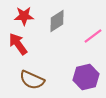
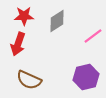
red arrow: rotated 125 degrees counterclockwise
brown semicircle: moved 3 px left
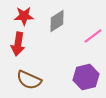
red arrow: rotated 10 degrees counterclockwise
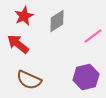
red star: rotated 24 degrees counterclockwise
red arrow: rotated 120 degrees clockwise
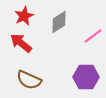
gray diamond: moved 2 px right, 1 px down
red arrow: moved 3 px right, 1 px up
purple hexagon: rotated 15 degrees clockwise
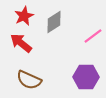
gray diamond: moved 5 px left
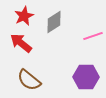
pink line: rotated 18 degrees clockwise
brown semicircle: rotated 15 degrees clockwise
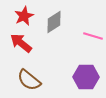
pink line: rotated 36 degrees clockwise
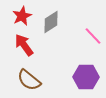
red star: moved 2 px left
gray diamond: moved 3 px left
pink line: rotated 30 degrees clockwise
red arrow: moved 3 px right, 2 px down; rotated 15 degrees clockwise
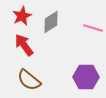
pink line: moved 8 px up; rotated 30 degrees counterclockwise
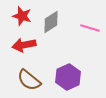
red star: rotated 30 degrees counterclockwise
pink line: moved 3 px left
red arrow: rotated 65 degrees counterclockwise
purple hexagon: moved 18 px left; rotated 25 degrees counterclockwise
